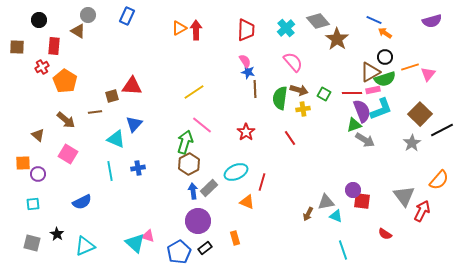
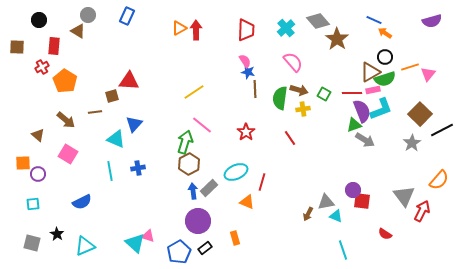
red triangle at (132, 86): moved 3 px left, 5 px up
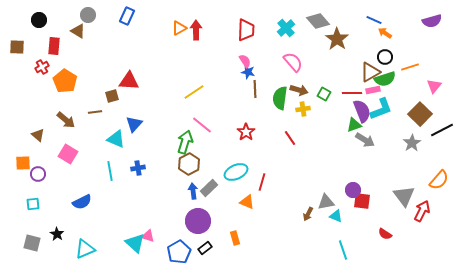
pink triangle at (428, 74): moved 6 px right, 12 px down
cyan triangle at (85, 246): moved 3 px down
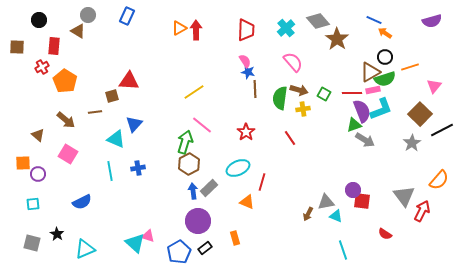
cyan ellipse at (236, 172): moved 2 px right, 4 px up
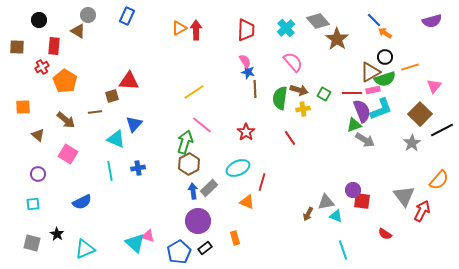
blue line at (374, 20): rotated 21 degrees clockwise
orange square at (23, 163): moved 56 px up
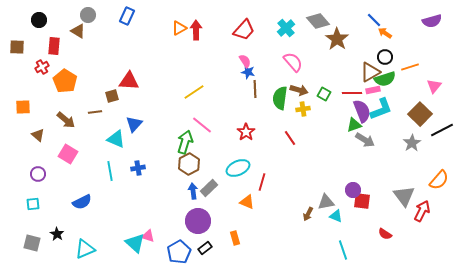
red trapezoid at (246, 30): moved 2 px left; rotated 40 degrees clockwise
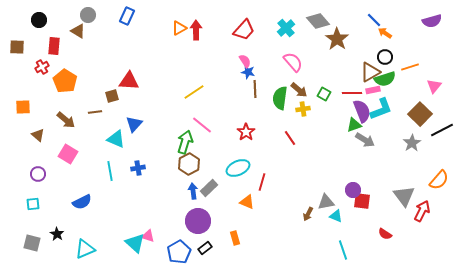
brown arrow at (299, 90): rotated 24 degrees clockwise
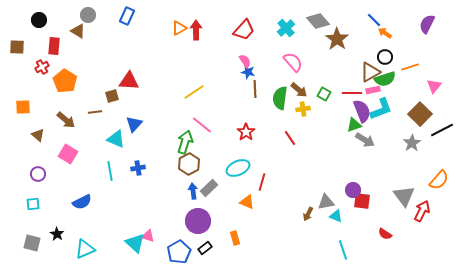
purple semicircle at (432, 21): moved 5 px left, 3 px down; rotated 132 degrees clockwise
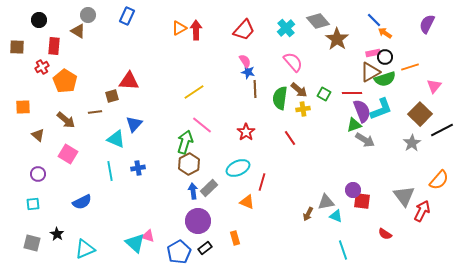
pink rectangle at (373, 90): moved 37 px up
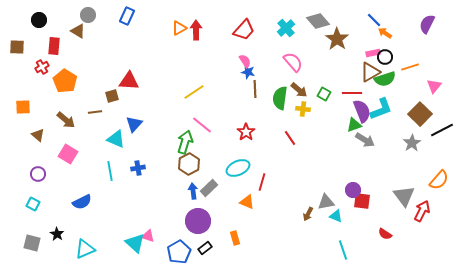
yellow cross at (303, 109): rotated 16 degrees clockwise
cyan square at (33, 204): rotated 32 degrees clockwise
